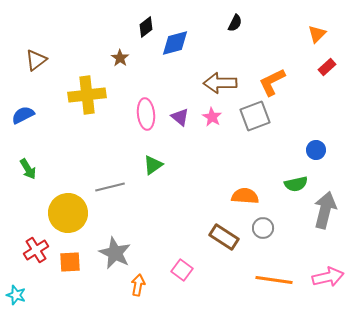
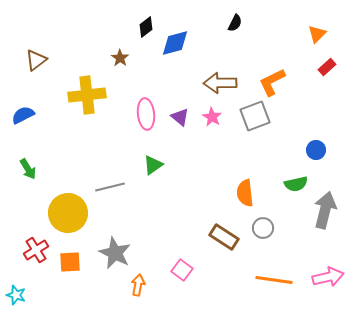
orange semicircle: moved 3 px up; rotated 100 degrees counterclockwise
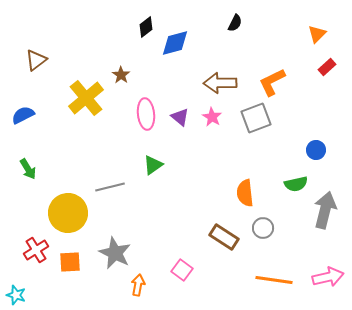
brown star: moved 1 px right, 17 px down
yellow cross: moved 1 px left, 3 px down; rotated 33 degrees counterclockwise
gray square: moved 1 px right, 2 px down
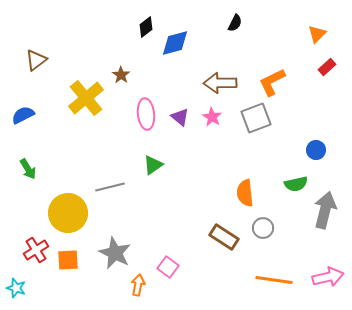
orange square: moved 2 px left, 2 px up
pink square: moved 14 px left, 3 px up
cyan star: moved 7 px up
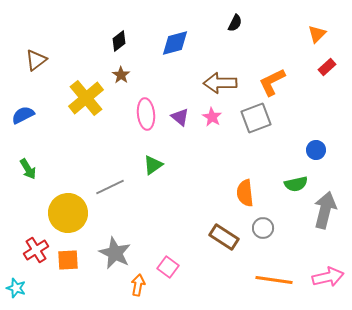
black diamond: moved 27 px left, 14 px down
gray line: rotated 12 degrees counterclockwise
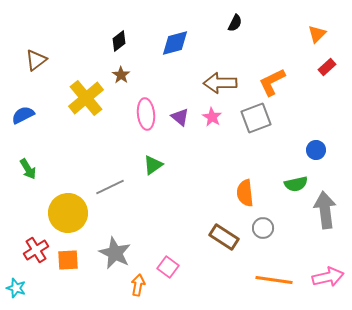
gray arrow: rotated 21 degrees counterclockwise
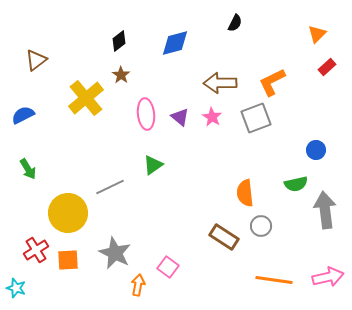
gray circle: moved 2 px left, 2 px up
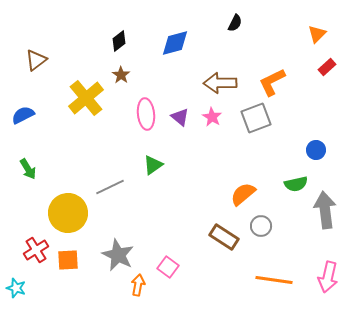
orange semicircle: moved 2 px left, 1 px down; rotated 56 degrees clockwise
gray star: moved 3 px right, 2 px down
pink arrow: rotated 116 degrees clockwise
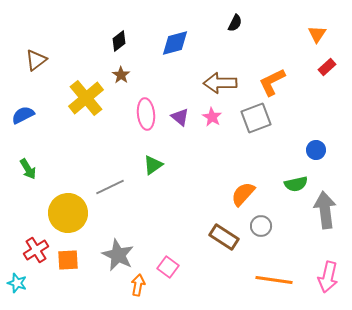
orange triangle: rotated 12 degrees counterclockwise
orange semicircle: rotated 8 degrees counterclockwise
cyan star: moved 1 px right, 5 px up
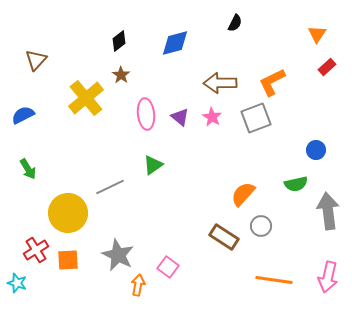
brown triangle: rotated 10 degrees counterclockwise
gray arrow: moved 3 px right, 1 px down
